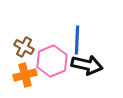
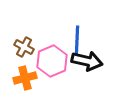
black arrow: moved 4 px up
orange cross: moved 3 px down
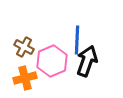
black arrow: rotated 84 degrees counterclockwise
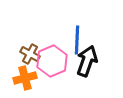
brown cross: moved 6 px right, 7 px down
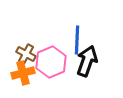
brown cross: moved 4 px left
pink hexagon: moved 1 px left, 1 px down
orange cross: moved 2 px left, 5 px up
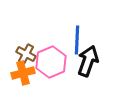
black arrow: moved 1 px right
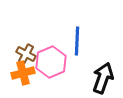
blue line: moved 1 px down
black arrow: moved 15 px right, 17 px down
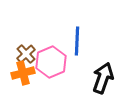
brown cross: rotated 18 degrees clockwise
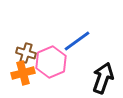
blue line: rotated 52 degrees clockwise
brown cross: moved 1 px up; rotated 30 degrees counterclockwise
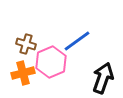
brown cross: moved 9 px up
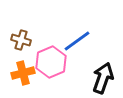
brown cross: moved 5 px left, 4 px up
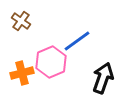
brown cross: moved 19 px up; rotated 18 degrees clockwise
orange cross: moved 1 px left
